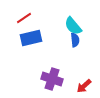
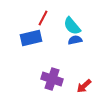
red line: moved 19 px right; rotated 28 degrees counterclockwise
cyan semicircle: moved 1 px left
blue semicircle: rotated 96 degrees counterclockwise
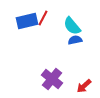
blue rectangle: moved 4 px left, 17 px up
purple cross: rotated 20 degrees clockwise
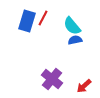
blue rectangle: rotated 60 degrees counterclockwise
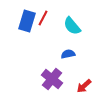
blue semicircle: moved 7 px left, 14 px down
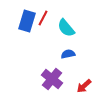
cyan semicircle: moved 6 px left, 2 px down
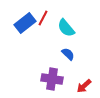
blue rectangle: moved 2 px left, 2 px down; rotated 35 degrees clockwise
blue semicircle: rotated 56 degrees clockwise
purple cross: rotated 30 degrees counterclockwise
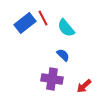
red line: rotated 56 degrees counterclockwise
blue semicircle: moved 5 px left, 1 px down
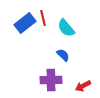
red line: rotated 14 degrees clockwise
purple cross: moved 1 px left, 1 px down; rotated 10 degrees counterclockwise
red arrow: moved 1 px left; rotated 14 degrees clockwise
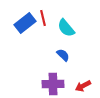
purple cross: moved 2 px right, 4 px down
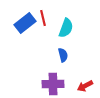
cyan semicircle: rotated 120 degrees counterclockwise
blue semicircle: rotated 32 degrees clockwise
red arrow: moved 2 px right
